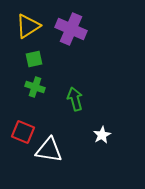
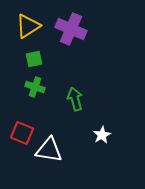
red square: moved 1 px left, 1 px down
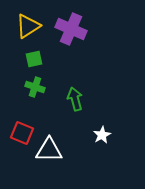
white triangle: rotated 8 degrees counterclockwise
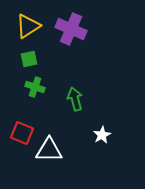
green square: moved 5 px left
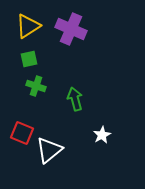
green cross: moved 1 px right, 1 px up
white triangle: rotated 40 degrees counterclockwise
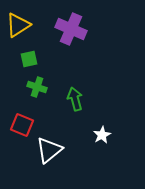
yellow triangle: moved 10 px left, 1 px up
green cross: moved 1 px right, 1 px down
red square: moved 8 px up
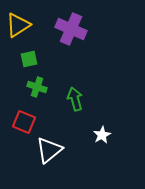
red square: moved 2 px right, 3 px up
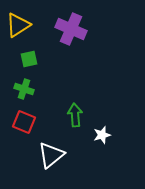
green cross: moved 13 px left, 2 px down
green arrow: moved 16 px down; rotated 10 degrees clockwise
white star: rotated 12 degrees clockwise
white triangle: moved 2 px right, 5 px down
